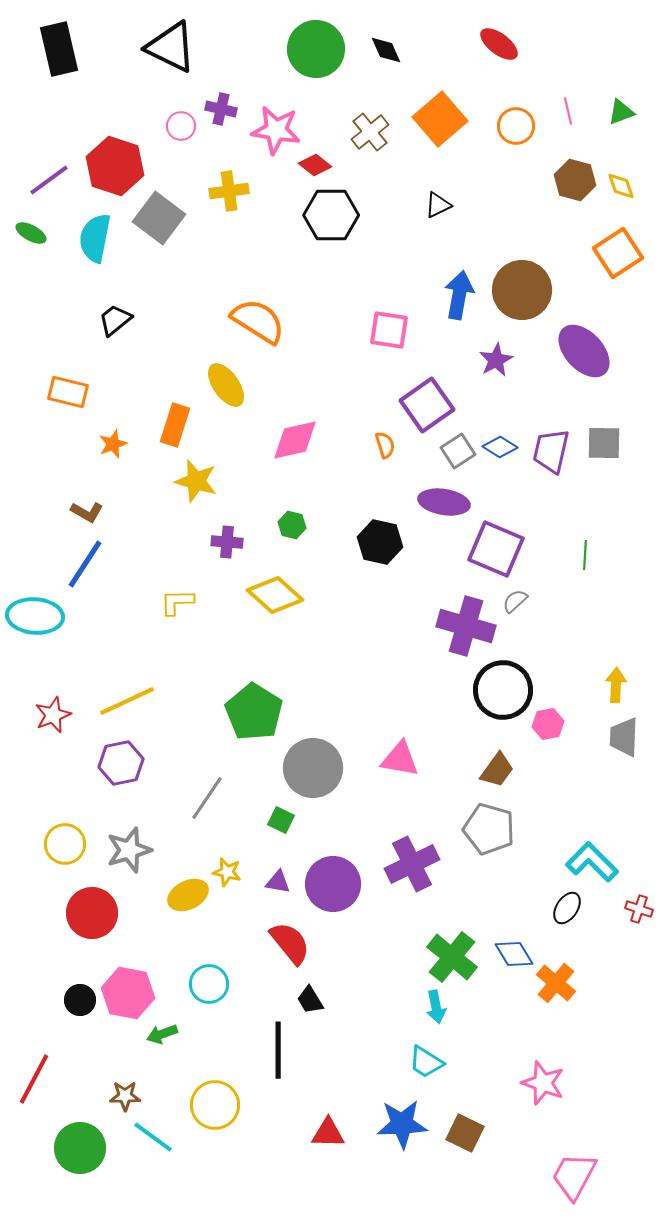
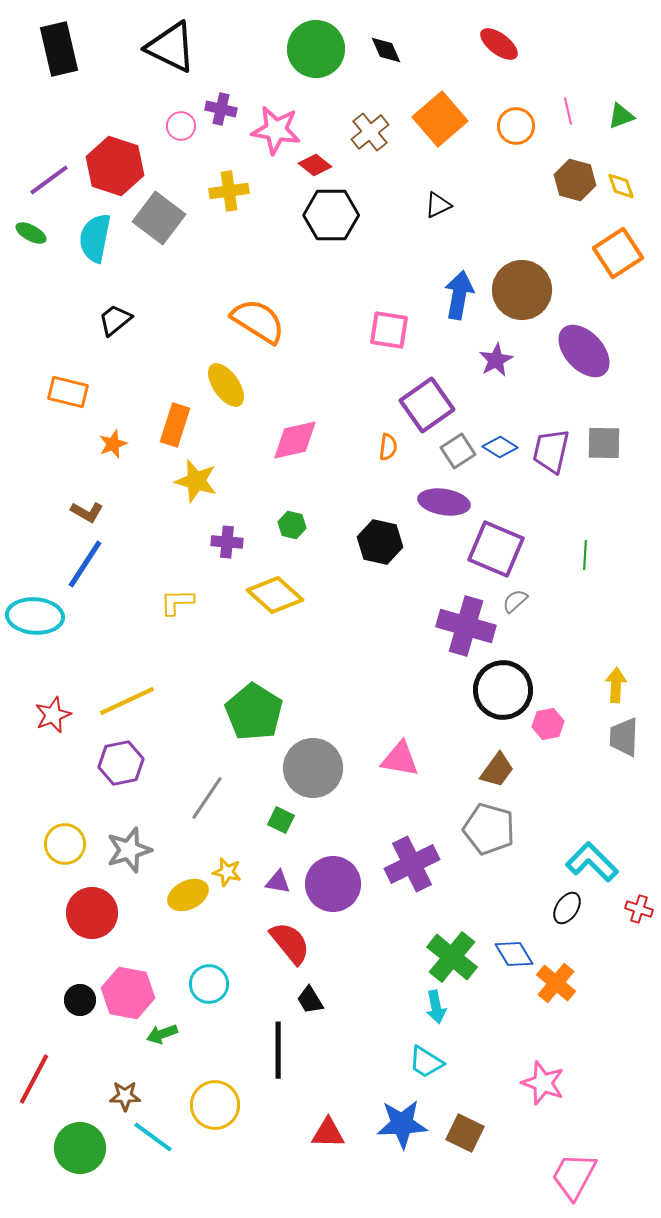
green triangle at (621, 112): moved 4 px down
orange semicircle at (385, 445): moved 3 px right, 2 px down; rotated 24 degrees clockwise
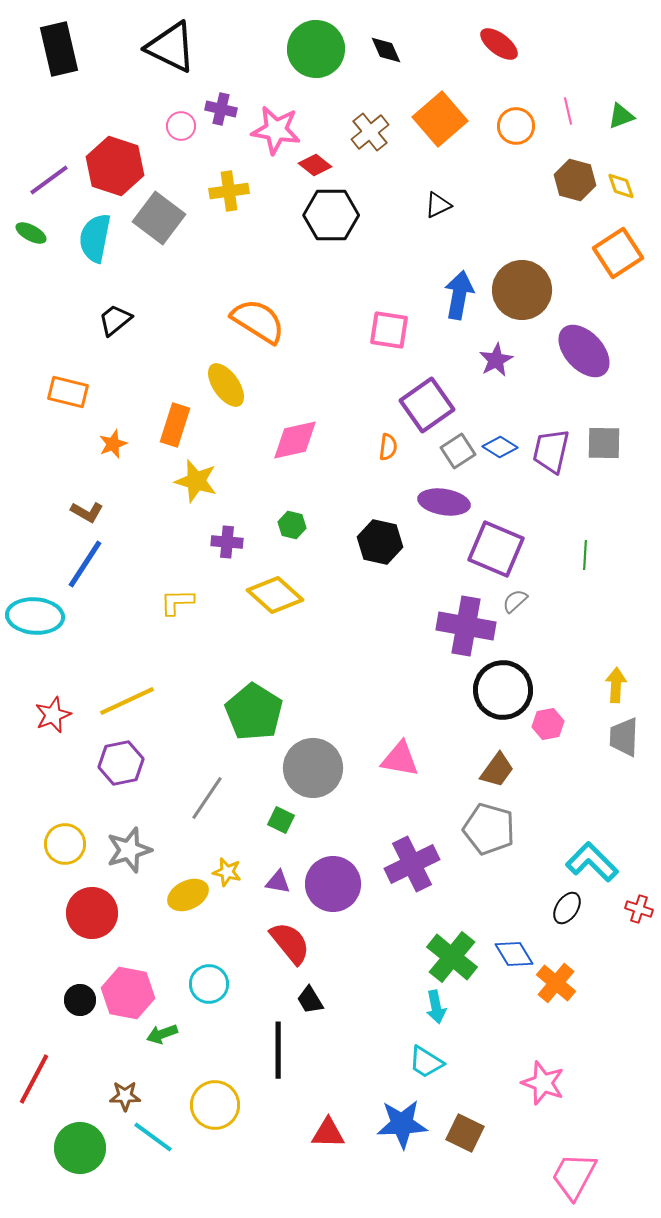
purple cross at (466, 626): rotated 6 degrees counterclockwise
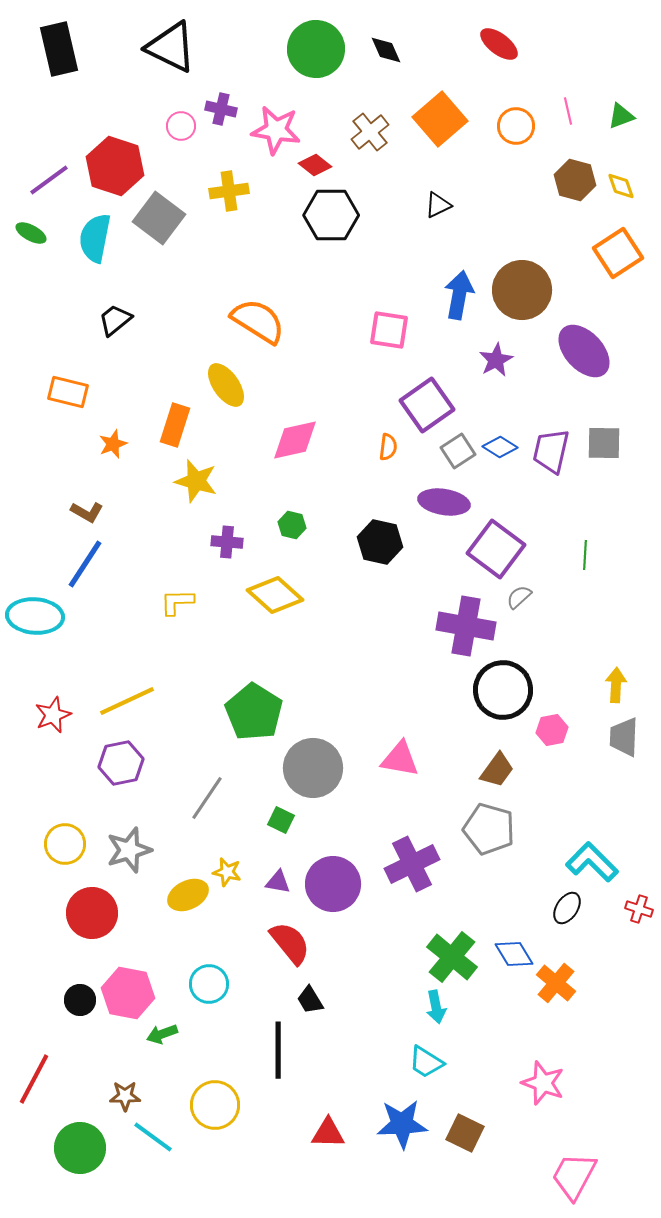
purple square at (496, 549): rotated 14 degrees clockwise
gray semicircle at (515, 601): moved 4 px right, 4 px up
pink hexagon at (548, 724): moved 4 px right, 6 px down
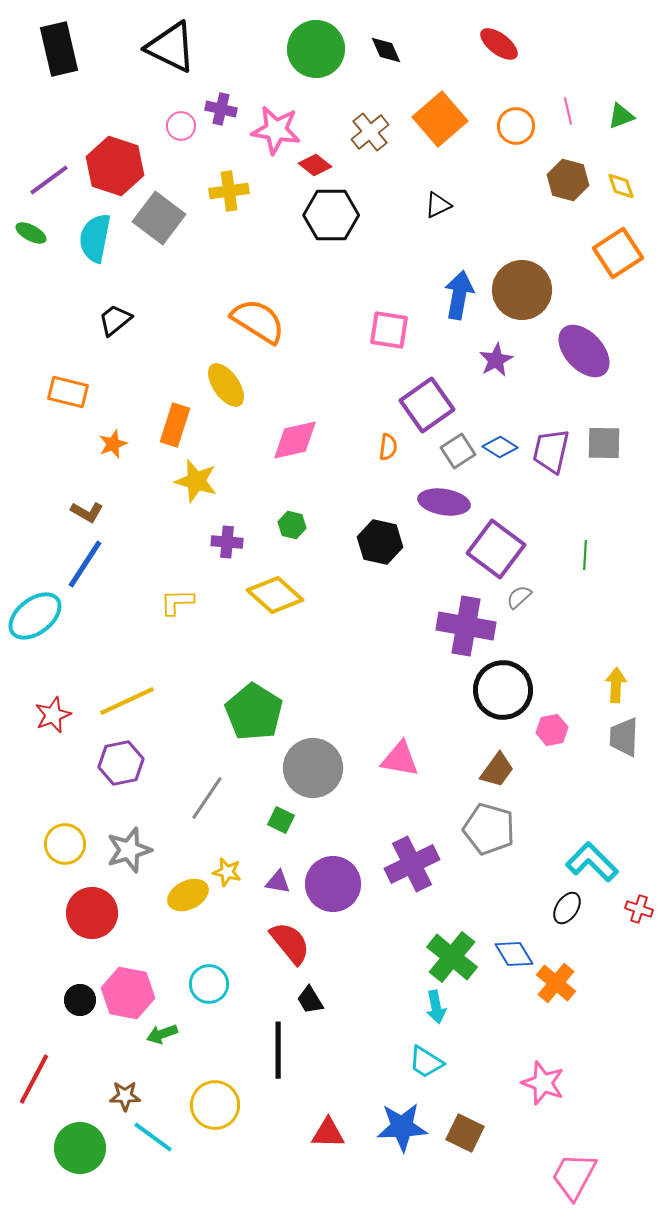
brown hexagon at (575, 180): moved 7 px left
cyan ellipse at (35, 616): rotated 42 degrees counterclockwise
blue star at (402, 1124): moved 3 px down
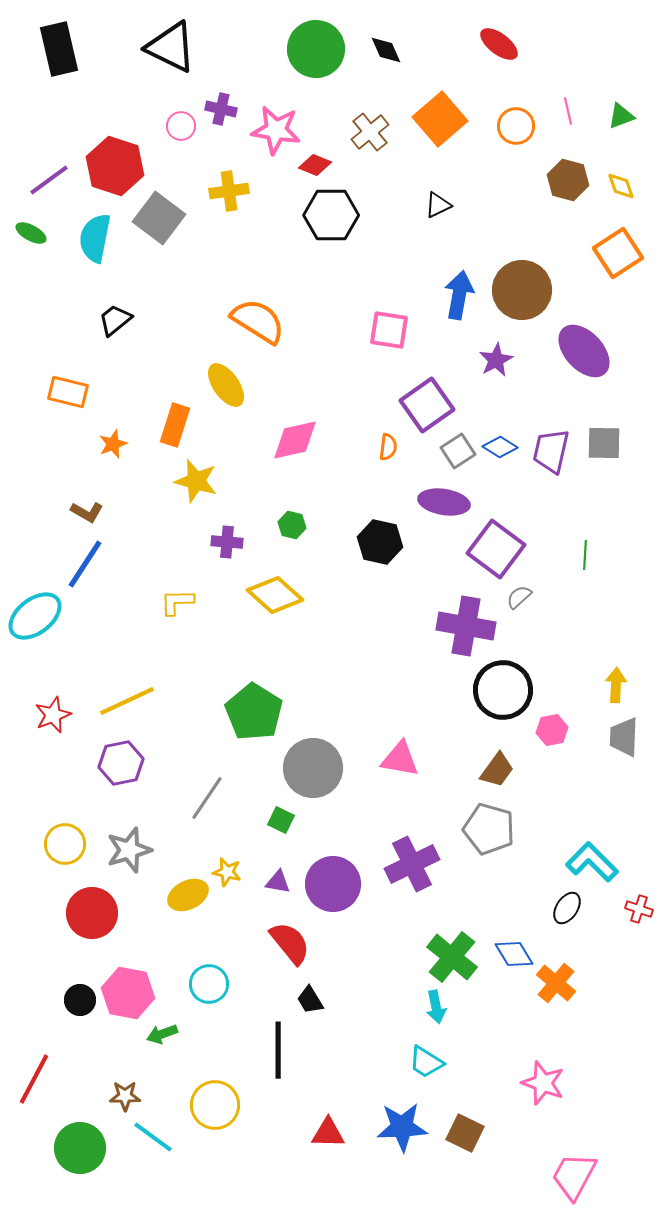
red diamond at (315, 165): rotated 16 degrees counterclockwise
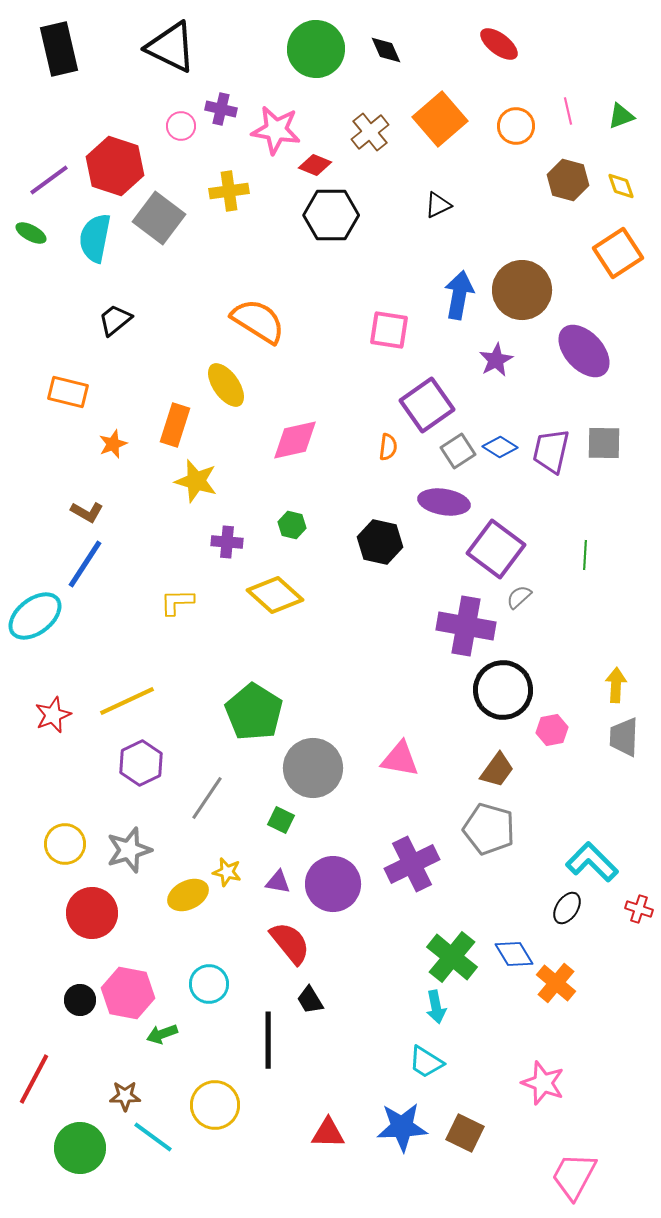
purple hexagon at (121, 763): moved 20 px right; rotated 15 degrees counterclockwise
black line at (278, 1050): moved 10 px left, 10 px up
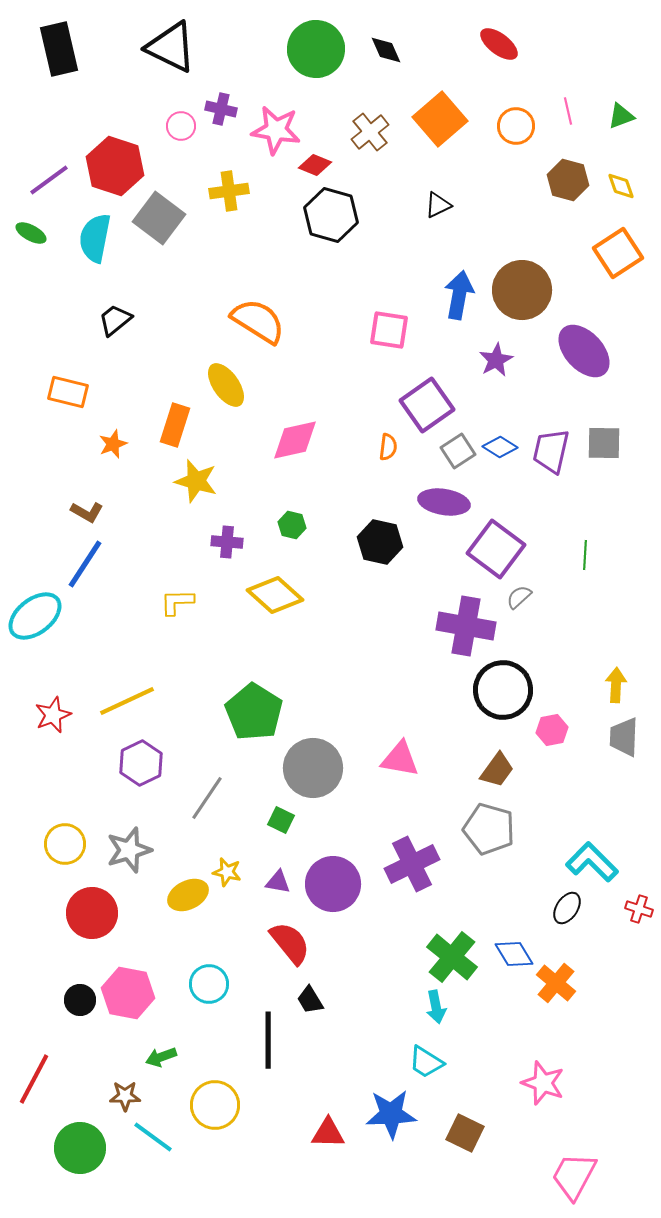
black hexagon at (331, 215): rotated 16 degrees clockwise
green arrow at (162, 1034): moved 1 px left, 23 px down
blue star at (402, 1127): moved 11 px left, 13 px up
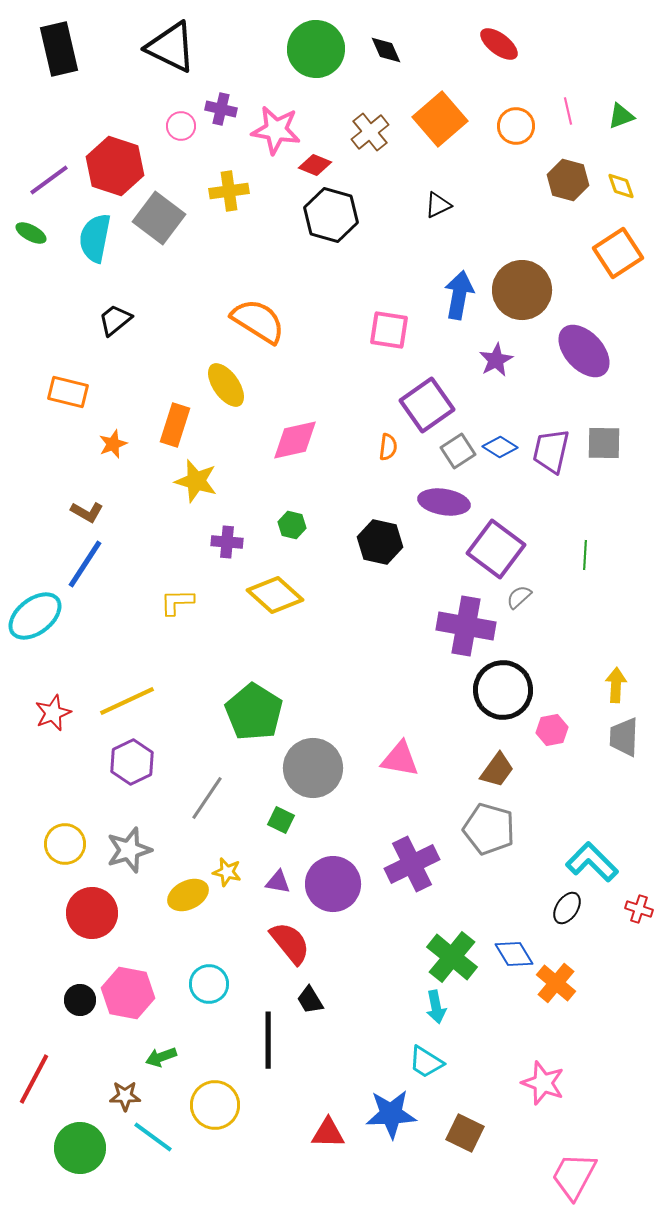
red star at (53, 715): moved 2 px up
purple hexagon at (141, 763): moved 9 px left, 1 px up
